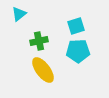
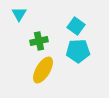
cyan triangle: rotated 21 degrees counterclockwise
cyan square: rotated 36 degrees counterclockwise
yellow ellipse: rotated 68 degrees clockwise
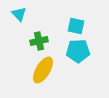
cyan triangle: rotated 14 degrees counterclockwise
cyan square: rotated 24 degrees counterclockwise
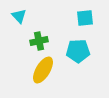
cyan triangle: moved 2 px down
cyan square: moved 9 px right, 8 px up; rotated 18 degrees counterclockwise
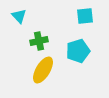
cyan square: moved 2 px up
cyan pentagon: rotated 15 degrees counterclockwise
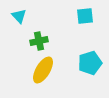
cyan pentagon: moved 12 px right, 12 px down
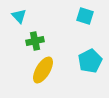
cyan square: rotated 24 degrees clockwise
green cross: moved 4 px left
cyan pentagon: moved 2 px up; rotated 10 degrees counterclockwise
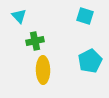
yellow ellipse: rotated 32 degrees counterclockwise
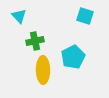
cyan pentagon: moved 17 px left, 4 px up
